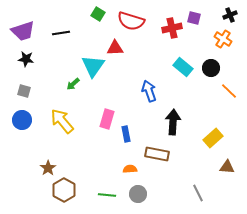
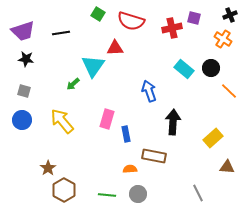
cyan rectangle: moved 1 px right, 2 px down
brown rectangle: moved 3 px left, 2 px down
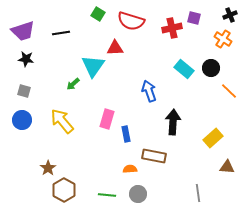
gray line: rotated 18 degrees clockwise
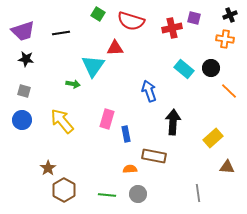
orange cross: moved 2 px right; rotated 24 degrees counterclockwise
green arrow: rotated 128 degrees counterclockwise
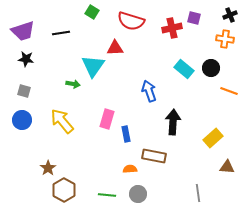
green square: moved 6 px left, 2 px up
orange line: rotated 24 degrees counterclockwise
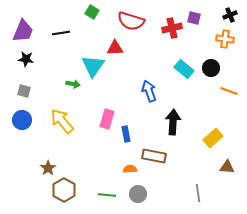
purple trapezoid: rotated 50 degrees counterclockwise
